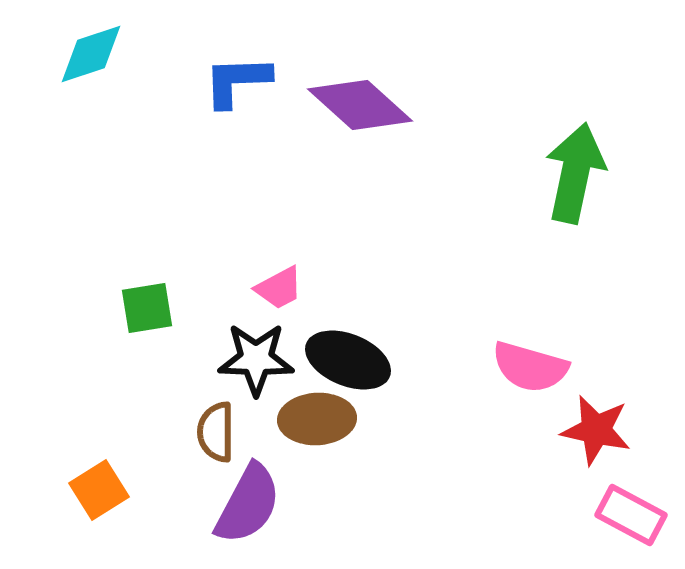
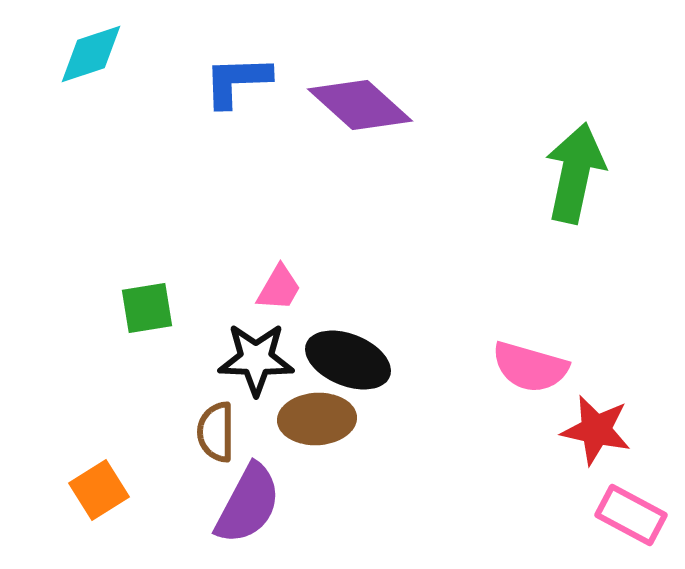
pink trapezoid: rotated 32 degrees counterclockwise
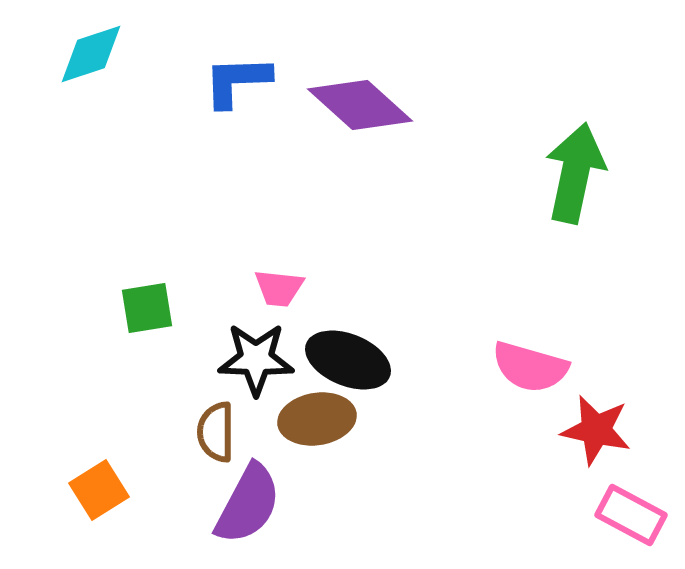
pink trapezoid: rotated 66 degrees clockwise
brown ellipse: rotated 6 degrees counterclockwise
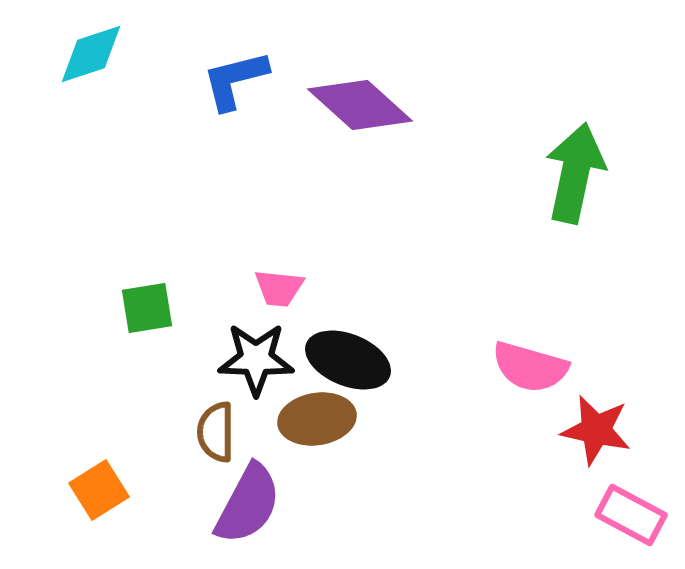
blue L-shape: moved 2 px left, 1 px up; rotated 12 degrees counterclockwise
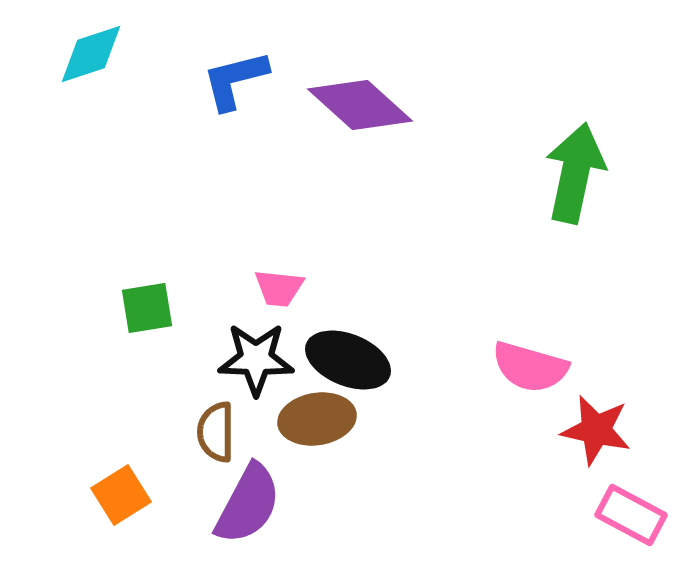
orange square: moved 22 px right, 5 px down
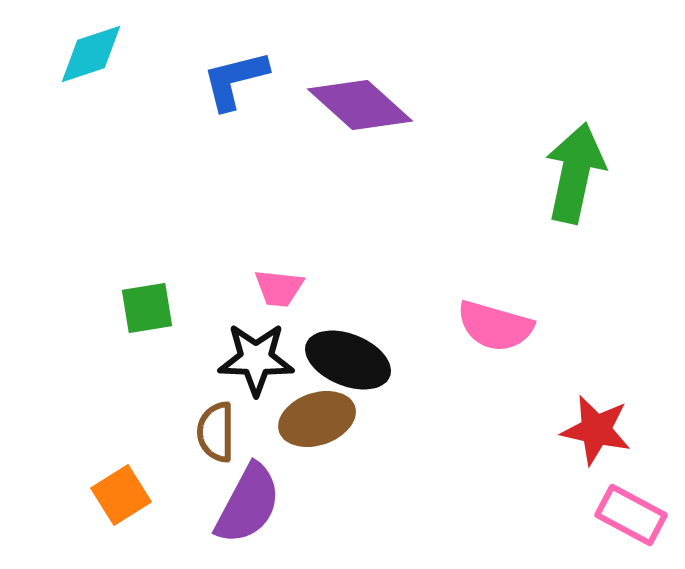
pink semicircle: moved 35 px left, 41 px up
brown ellipse: rotated 10 degrees counterclockwise
